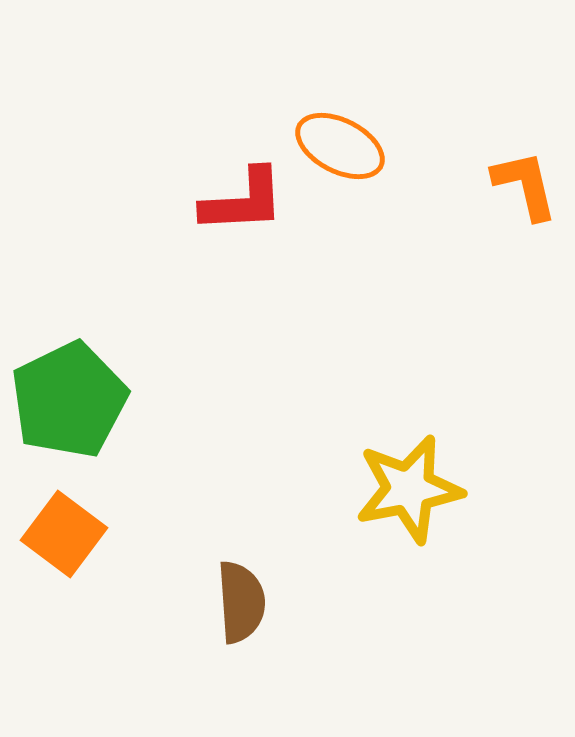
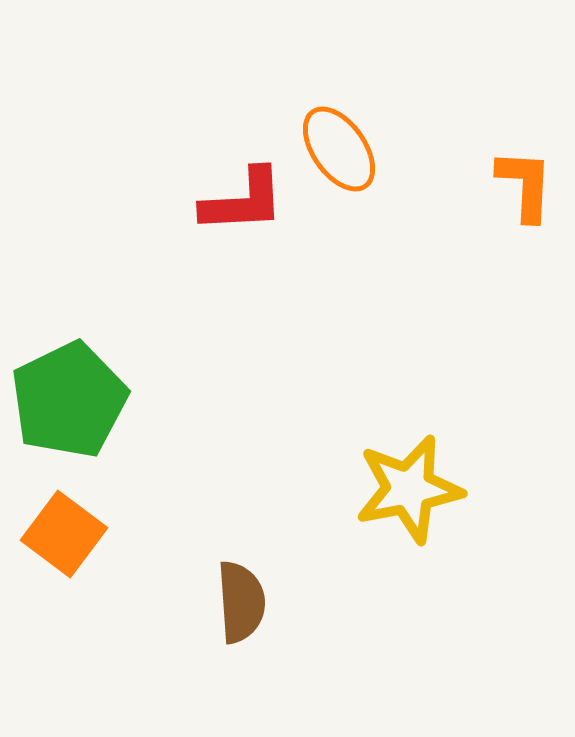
orange ellipse: moved 1 px left, 3 px down; rotated 28 degrees clockwise
orange L-shape: rotated 16 degrees clockwise
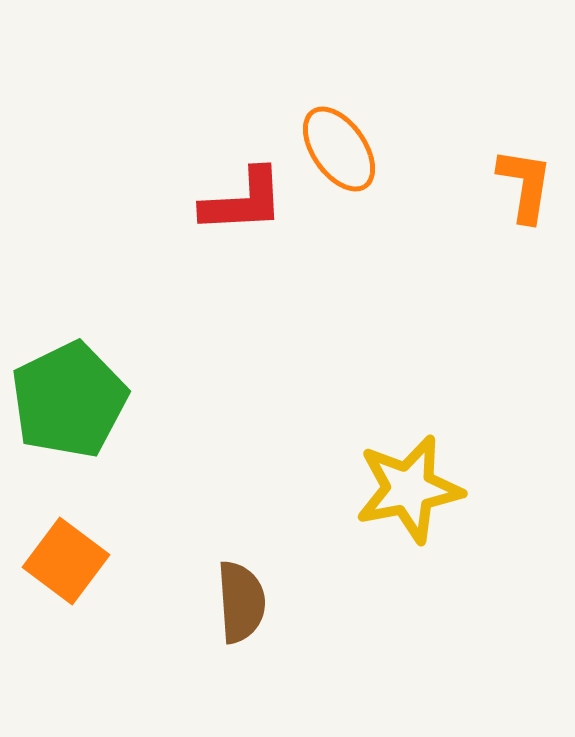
orange L-shape: rotated 6 degrees clockwise
orange square: moved 2 px right, 27 px down
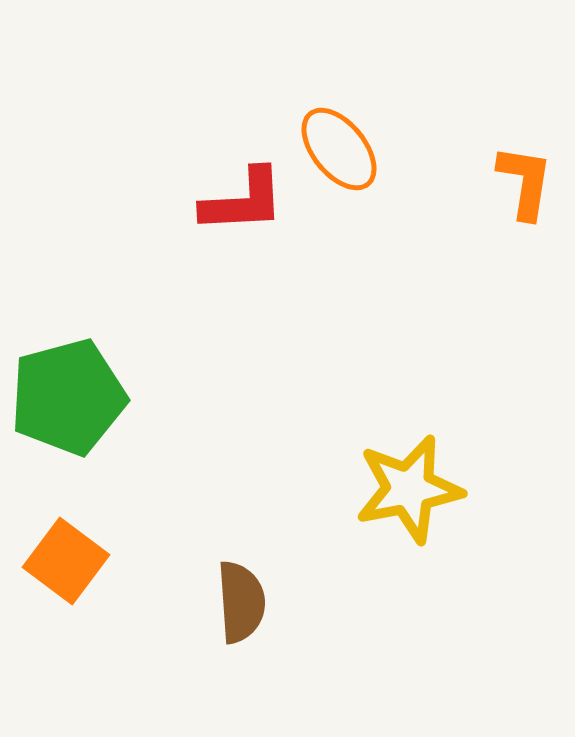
orange ellipse: rotated 4 degrees counterclockwise
orange L-shape: moved 3 px up
green pentagon: moved 1 px left, 3 px up; rotated 11 degrees clockwise
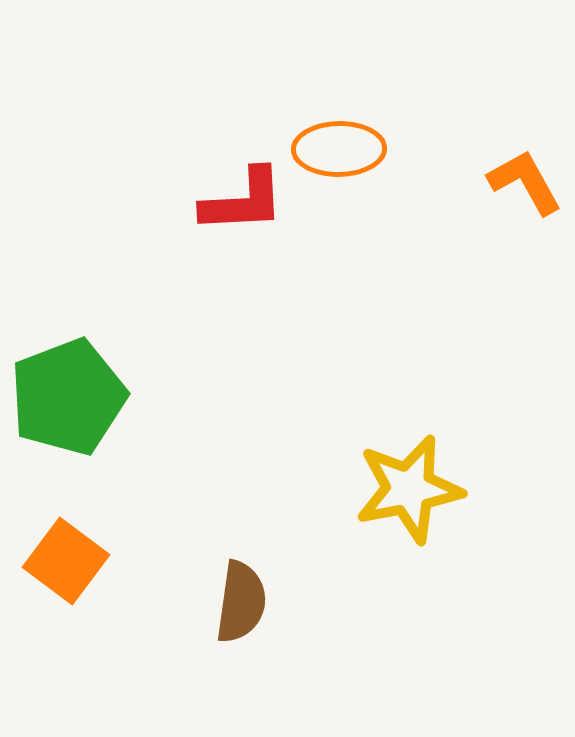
orange ellipse: rotated 52 degrees counterclockwise
orange L-shape: rotated 38 degrees counterclockwise
green pentagon: rotated 6 degrees counterclockwise
brown semicircle: rotated 12 degrees clockwise
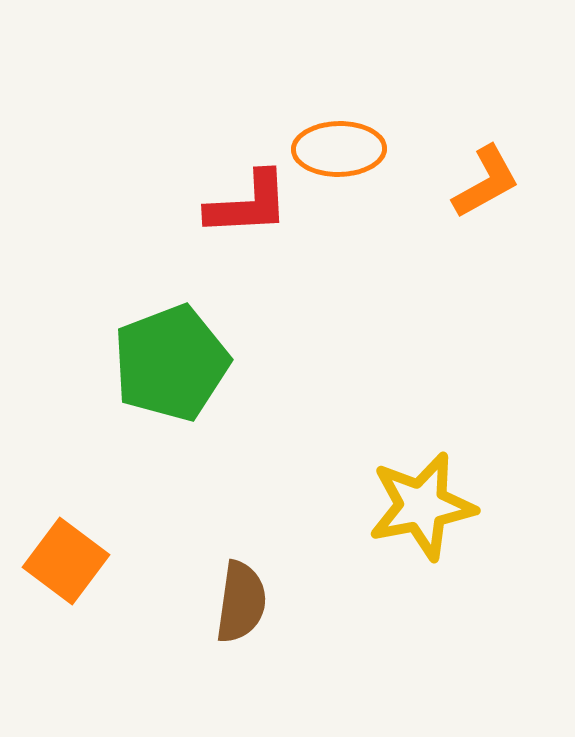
orange L-shape: moved 39 px left; rotated 90 degrees clockwise
red L-shape: moved 5 px right, 3 px down
green pentagon: moved 103 px right, 34 px up
yellow star: moved 13 px right, 17 px down
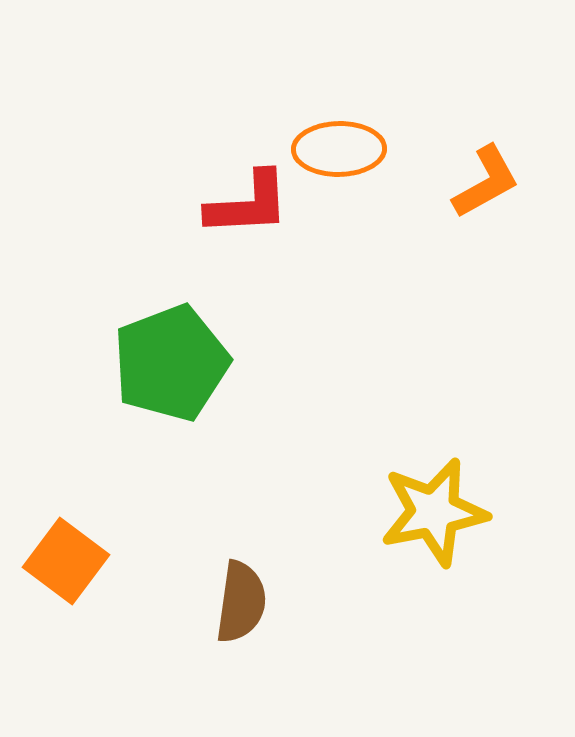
yellow star: moved 12 px right, 6 px down
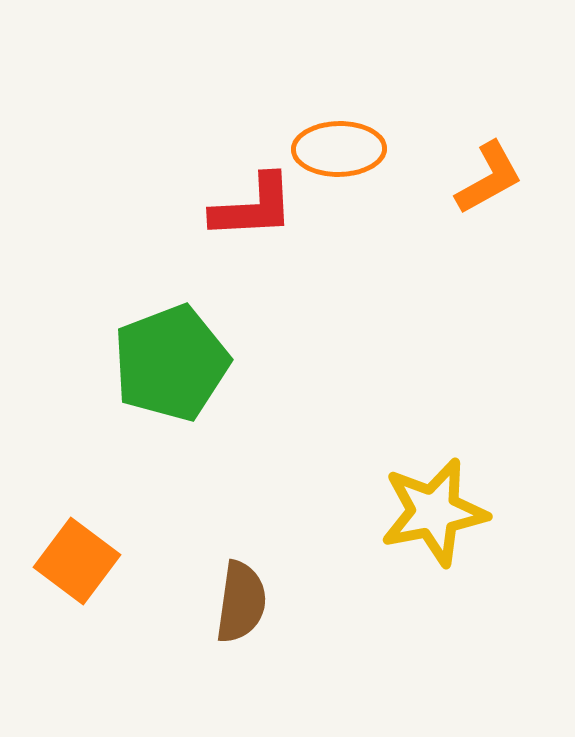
orange L-shape: moved 3 px right, 4 px up
red L-shape: moved 5 px right, 3 px down
orange square: moved 11 px right
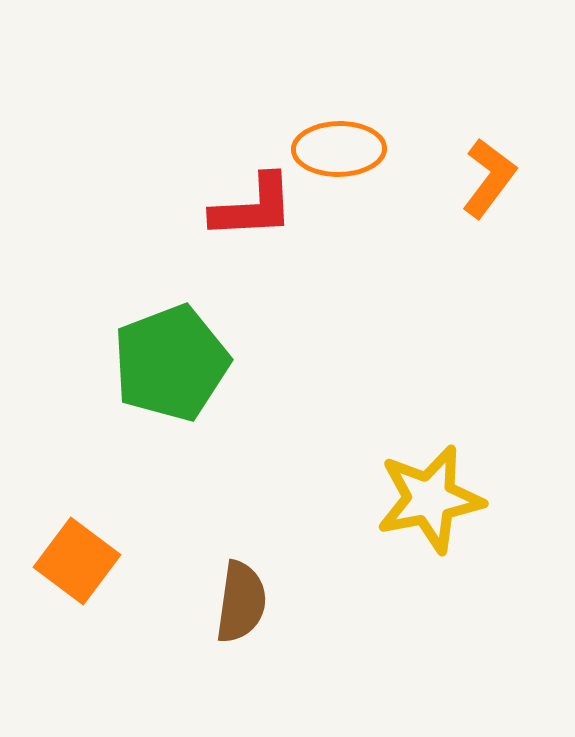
orange L-shape: rotated 24 degrees counterclockwise
yellow star: moved 4 px left, 13 px up
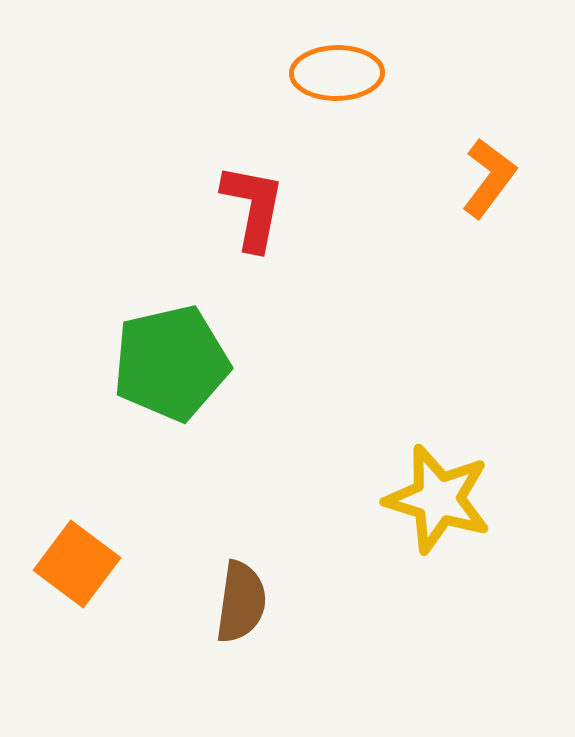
orange ellipse: moved 2 px left, 76 px up
red L-shape: rotated 76 degrees counterclockwise
green pentagon: rotated 8 degrees clockwise
yellow star: moved 8 px right; rotated 28 degrees clockwise
orange square: moved 3 px down
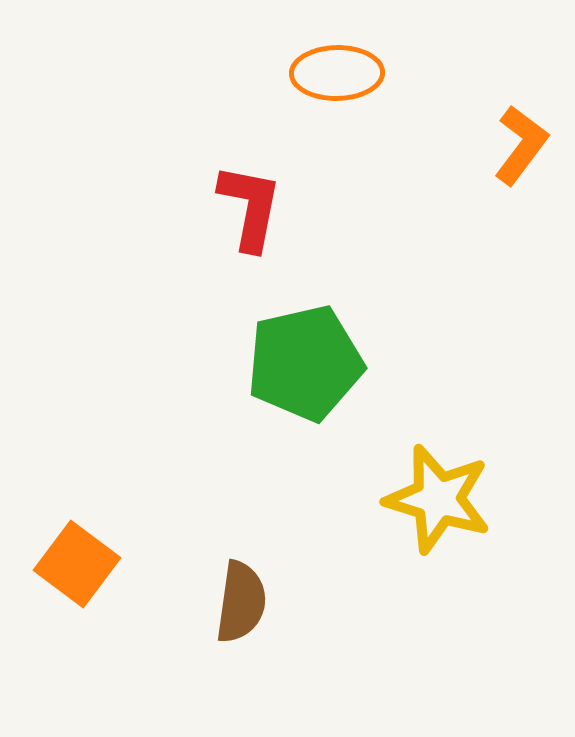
orange L-shape: moved 32 px right, 33 px up
red L-shape: moved 3 px left
green pentagon: moved 134 px right
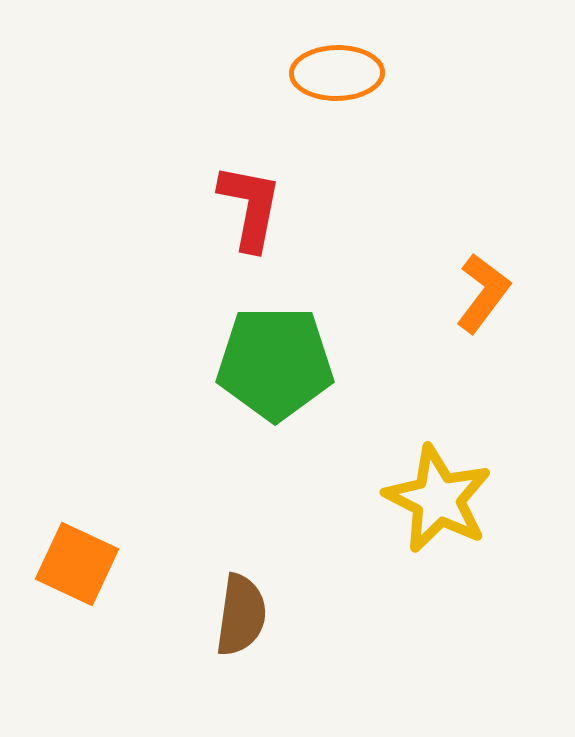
orange L-shape: moved 38 px left, 148 px down
green pentagon: moved 30 px left; rotated 13 degrees clockwise
yellow star: rotated 10 degrees clockwise
orange square: rotated 12 degrees counterclockwise
brown semicircle: moved 13 px down
